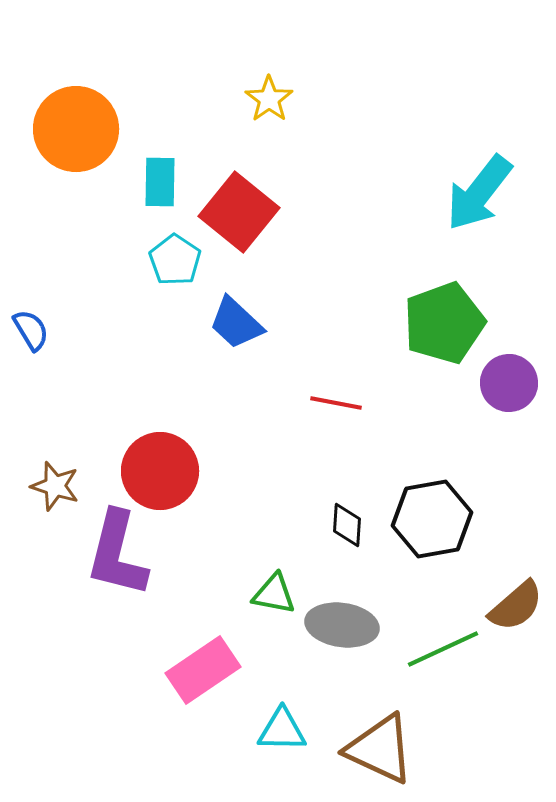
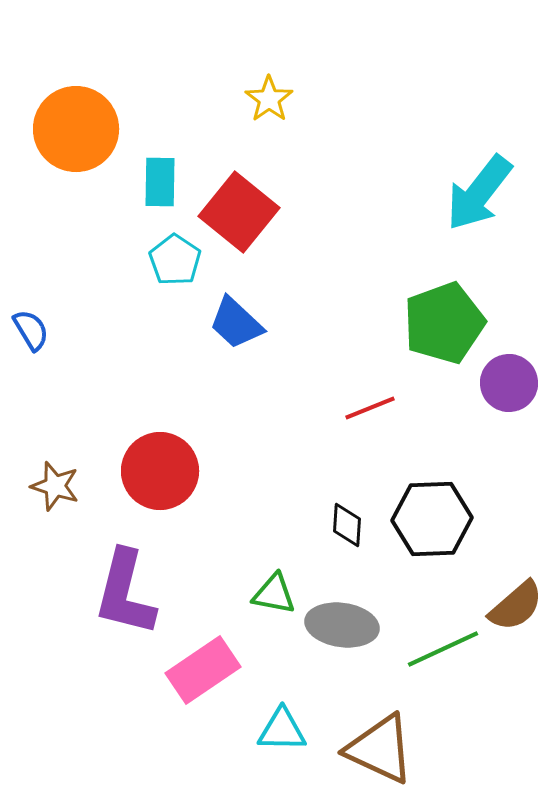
red line: moved 34 px right, 5 px down; rotated 33 degrees counterclockwise
black hexagon: rotated 8 degrees clockwise
purple L-shape: moved 8 px right, 39 px down
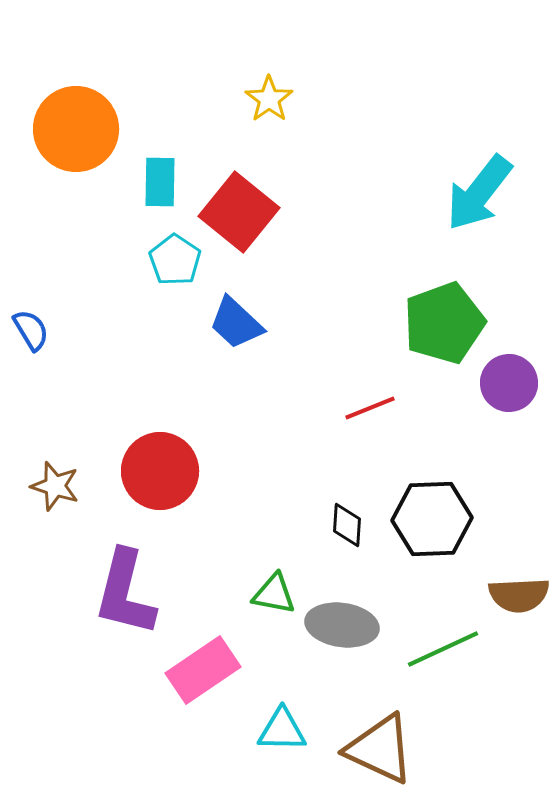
brown semicircle: moved 3 px right, 11 px up; rotated 38 degrees clockwise
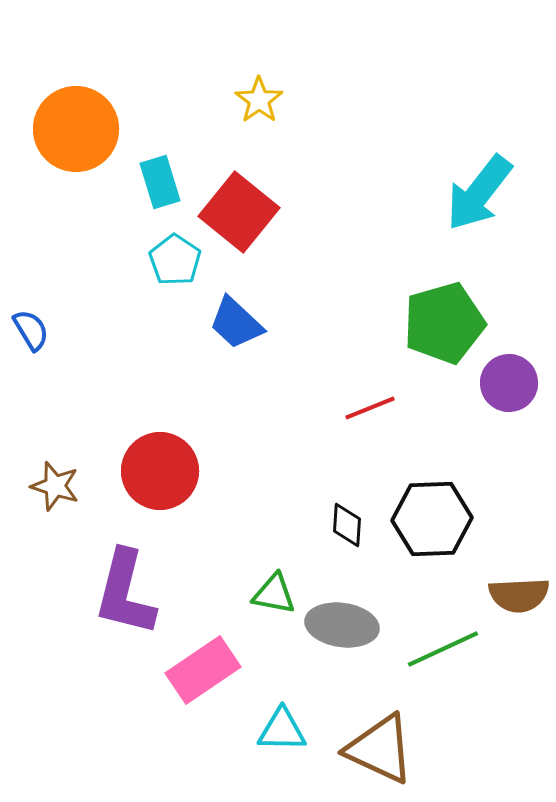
yellow star: moved 10 px left, 1 px down
cyan rectangle: rotated 18 degrees counterclockwise
green pentagon: rotated 4 degrees clockwise
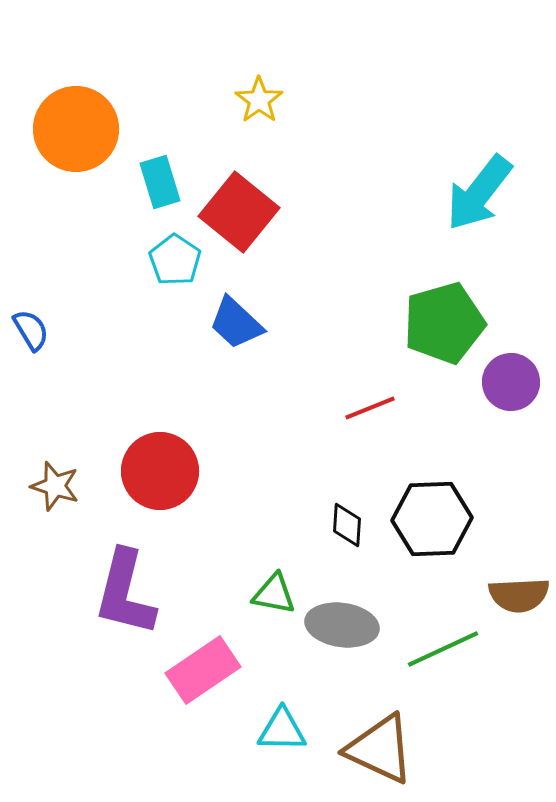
purple circle: moved 2 px right, 1 px up
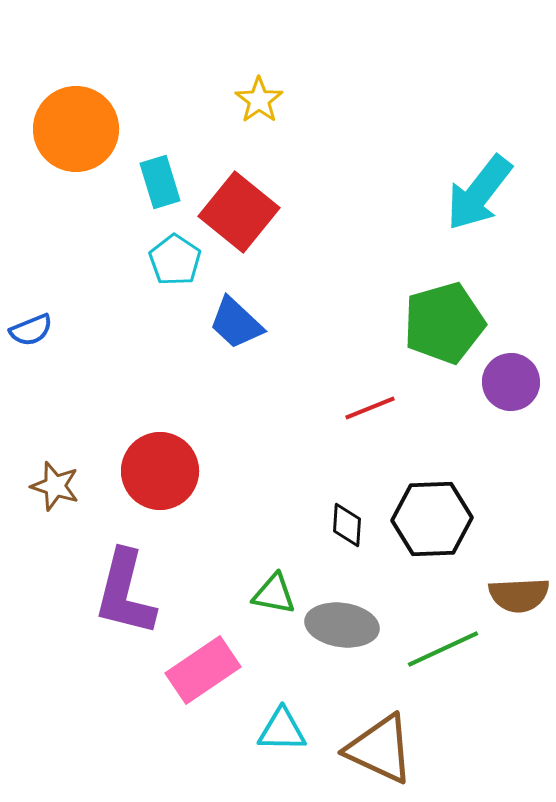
blue semicircle: rotated 99 degrees clockwise
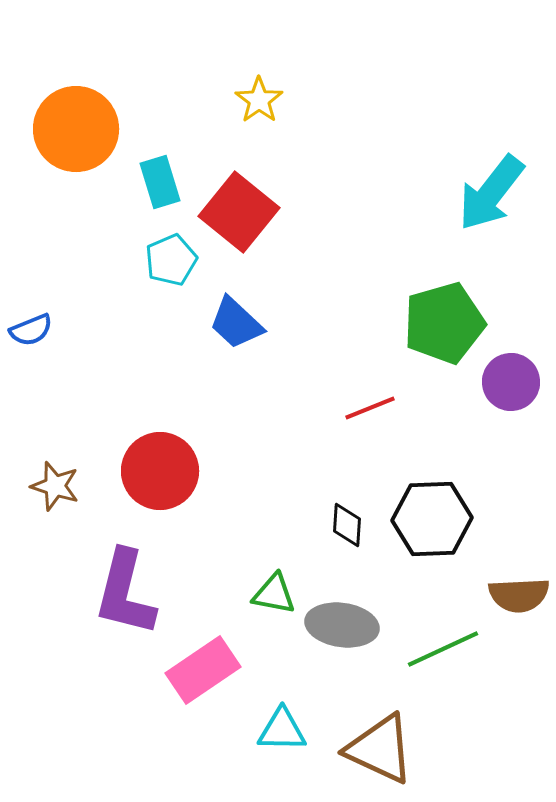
cyan arrow: moved 12 px right
cyan pentagon: moved 4 px left; rotated 15 degrees clockwise
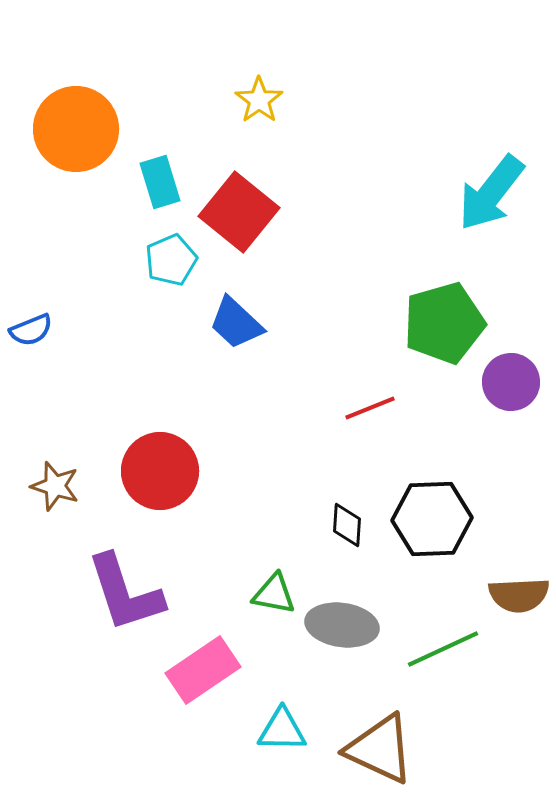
purple L-shape: rotated 32 degrees counterclockwise
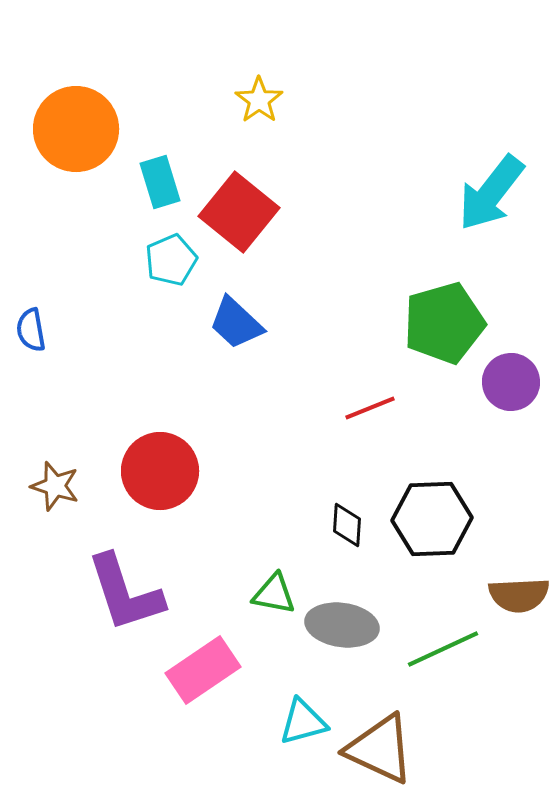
blue semicircle: rotated 102 degrees clockwise
cyan triangle: moved 21 px right, 8 px up; rotated 16 degrees counterclockwise
